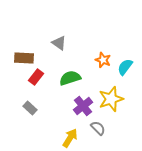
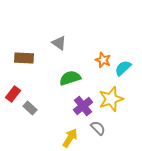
cyan semicircle: moved 2 px left, 1 px down; rotated 12 degrees clockwise
red rectangle: moved 23 px left, 17 px down
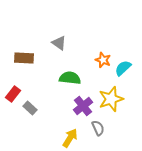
green semicircle: rotated 25 degrees clockwise
gray semicircle: rotated 21 degrees clockwise
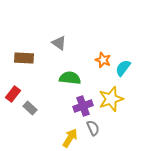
cyan semicircle: rotated 12 degrees counterclockwise
purple cross: rotated 18 degrees clockwise
gray semicircle: moved 5 px left
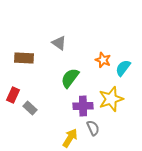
green semicircle: rotated 60 degrees counterclockwise
red rectangle: moved 1 px down; rotated 14 degrees counterclockwise
purple cross: rotated 18 degrees clockwise
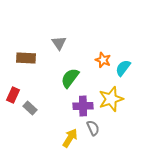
gray triangle: rotated 21 degrees clockwise
brown rectangle: moved 2 px right
